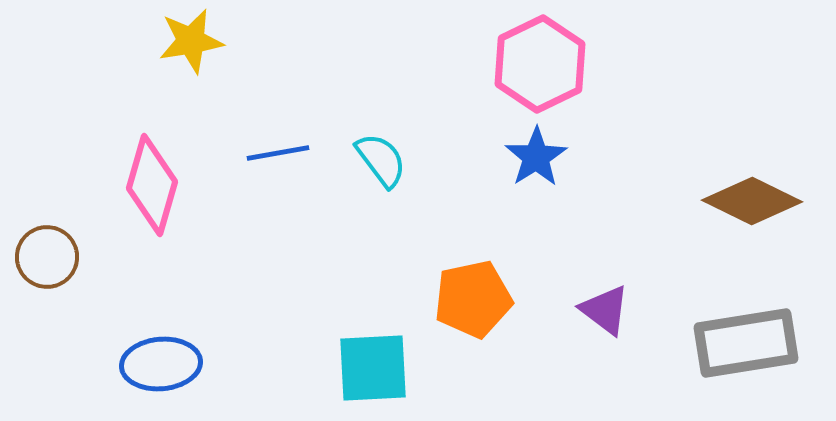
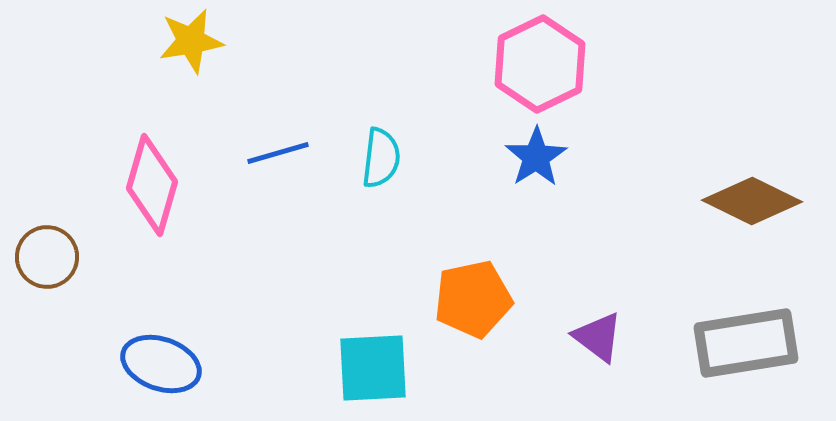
blue line: rotated 6 degrees counterclockwise
cyan semicircle: moved 2 px up; rotated 44 degrees clockwise
purple triangle: moved 7 px left, 27 px down
blue ellipse: rotated 24 degrees clockwise
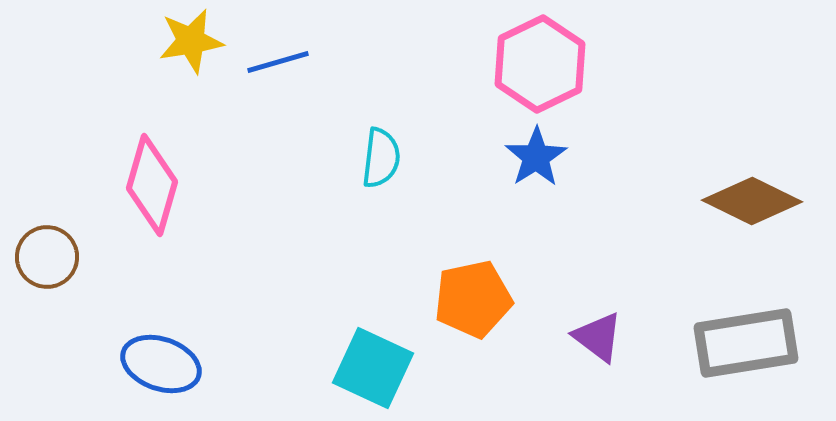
blue line: moved 91 px up
cyan square: rotated 28 degrees clockwise
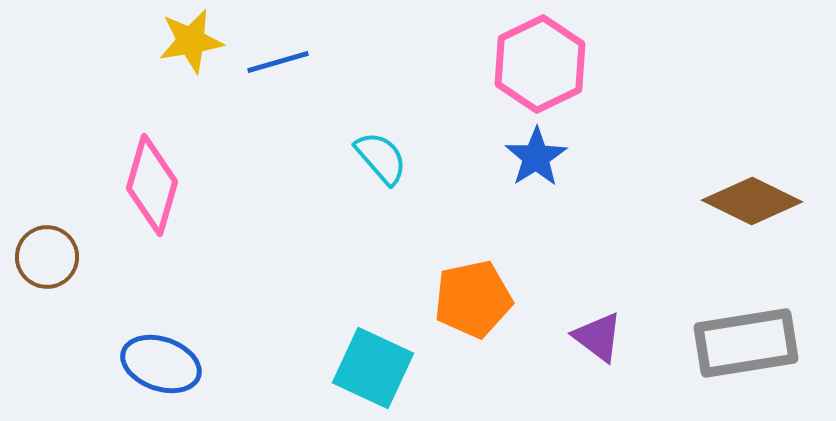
cyan semicircle: rotated 48 degrees counterclockwise
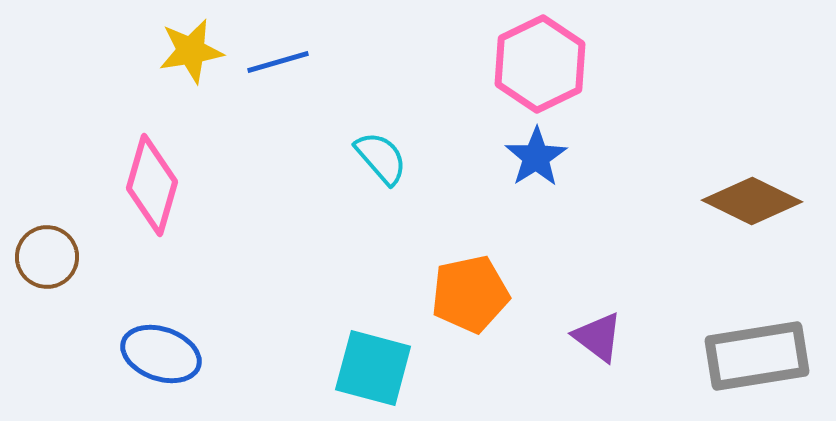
yellow star: moved 10 px down
orange pentagon: moved 3 px left, 5 px up
gray rectangle: moved 11 px right, 13 px down
blue ellipse: moved 10 px up
cyan square: rotated 10 degrees counterclockwise
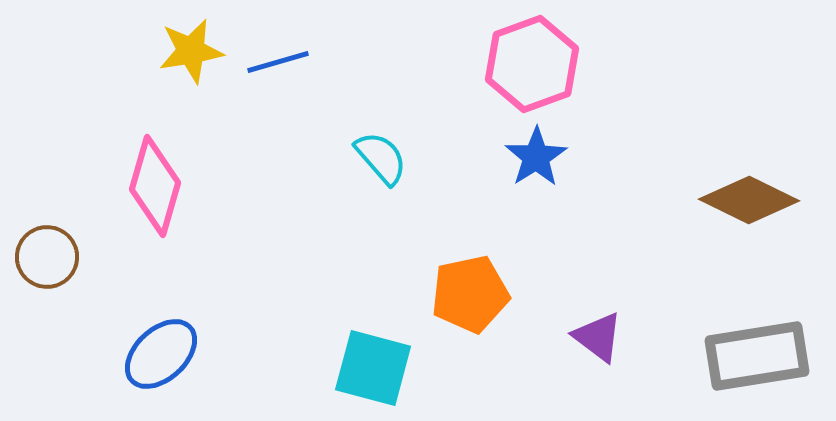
pink hexagon: moved 8 px left; rotated 6 degrees clockwise
pink diamond: moved 3 px right, 1 px down
brown diamond: moved 3 px left, 1 px up
blue ellipse: rotated 62 degrees counterclockwise
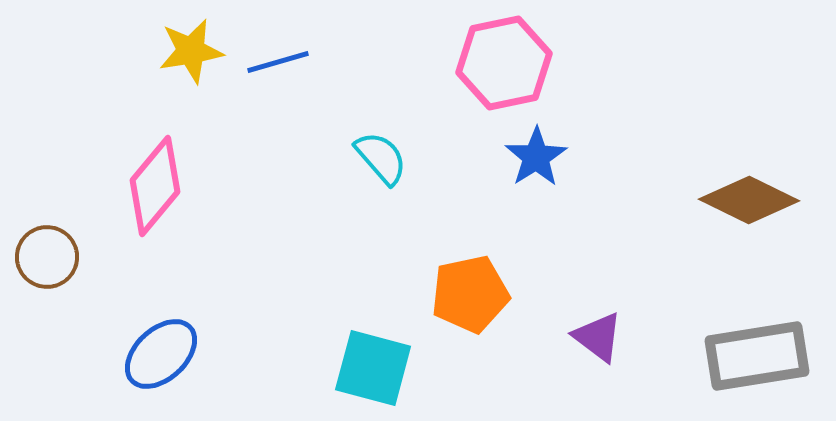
pink hexagon: moved 28 px left, 1 px up; rotated 8 degrees clockwise
pink diamond: rotated 24 degrees clockwise
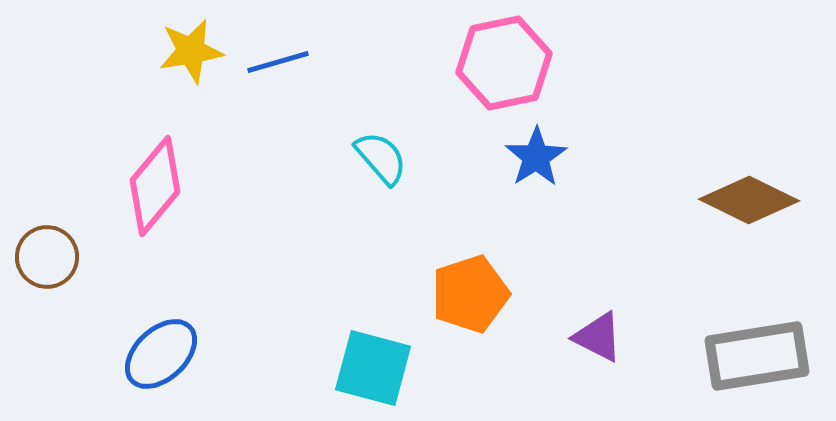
orange pentagon: rotated 6 degrees counterclockwise
purple triangle: rotated 10 degrees counterclockwise
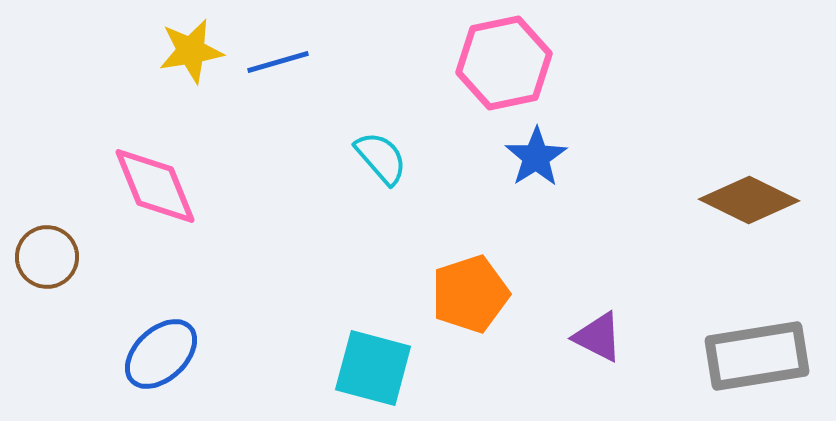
pink diamond: rotated 62 degrees counterclockwise
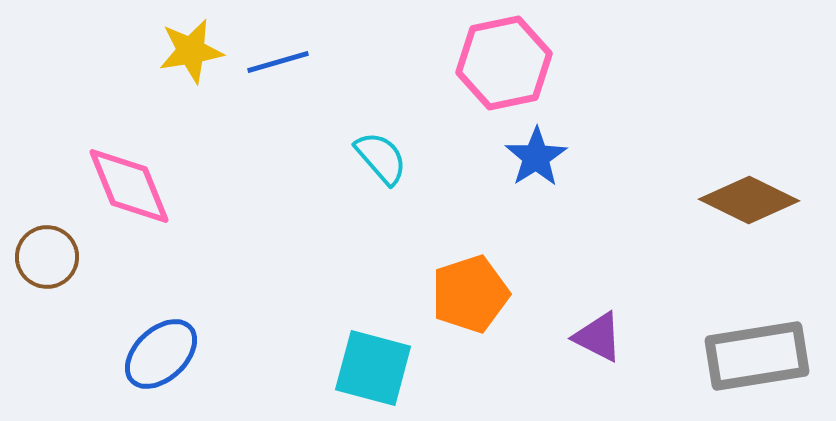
pink diamond: moved 26 px left
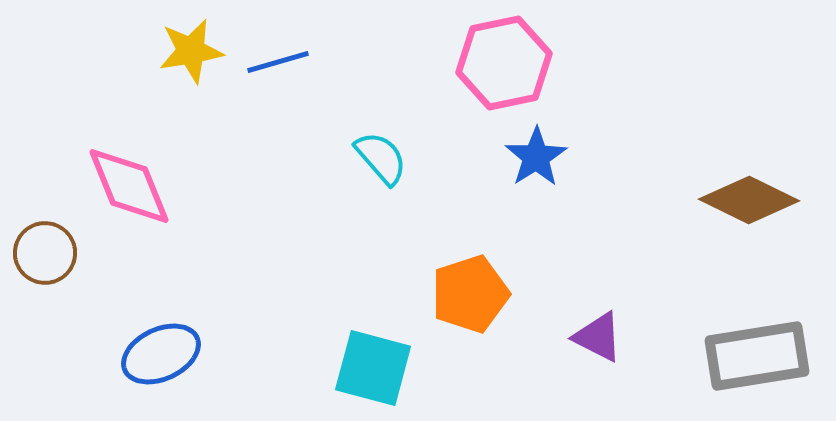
brown circle: moved 2 px left, 4 px up
blue ellipse: rotated 18 degrees clockwise
